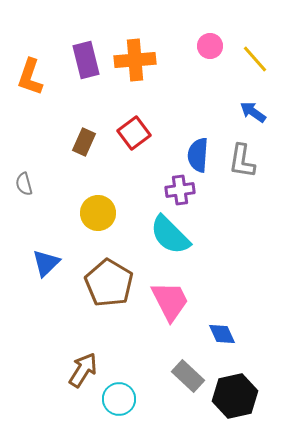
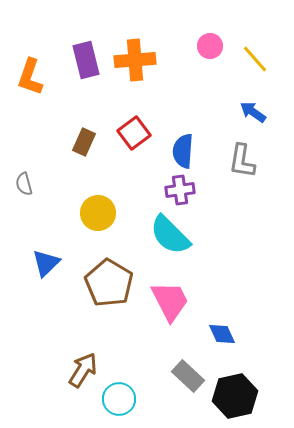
blue semicircle: moved 15 px left, 4 px up
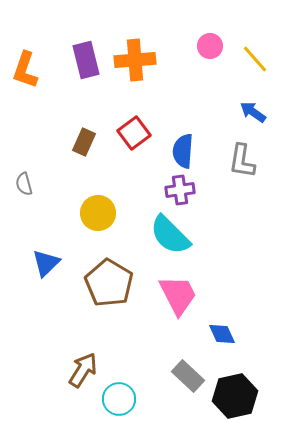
orange L-shape: moved 5 px left, 7 px up
pink trapezoid: moved 8 px right, 6 px up
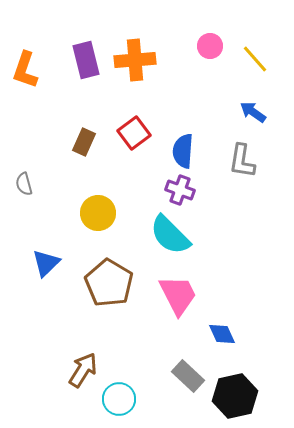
purple cross: rotated 28 degrees clockwise
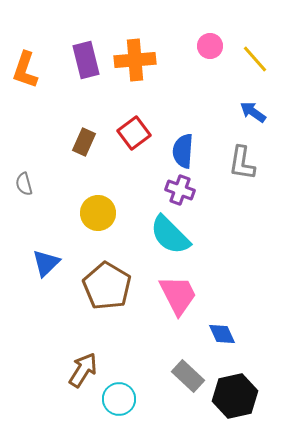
gray L-shape: moved 2 px down
brown pentagon: moved 2 px left, 3 px down
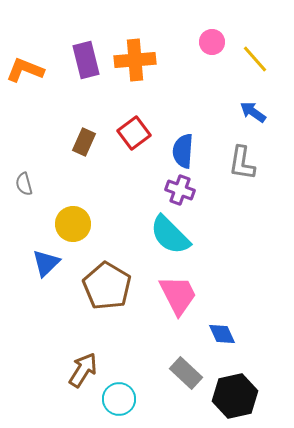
pink circle: moved 2 px right, 4 px up
orange L-shape: rotated 93 degrees clockwise
yellow circle: moved 25 px left, 11 px down
gray rectangle: moved 2 px left, 3 px up
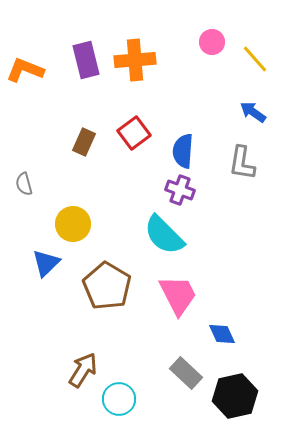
cyan semicircle: moved 6 px left
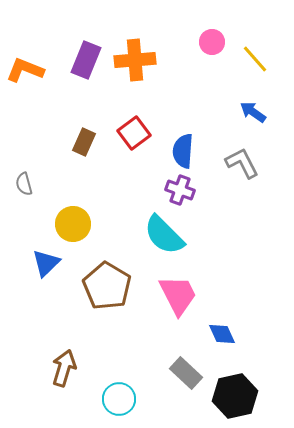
purple rectangle: rotated 36 degrees clockwise
gray L-shape: rotated 144 degrees clockwise
brown arrow: moved 19 px left, 2 px up; rotated 15 degrees counterclockwise
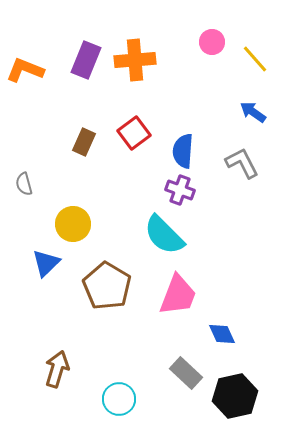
pink trapezoid: rotated 48 degrees clockwise
brown arrow: moved 7 px left, 1 px down
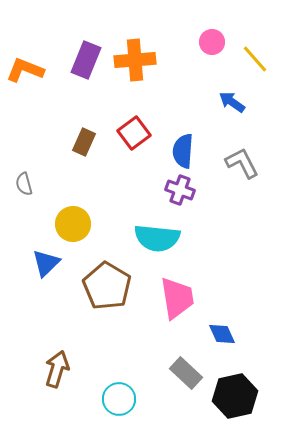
blue arrow: moved 21 px left, 10 px up
cyan semicircle: moved 7 px left, 3 px down; rotated 39 degrees counterclockwise
pink trapezoid: moved 1 px left, 3 px down; rotated 30 degrees counterclockwise
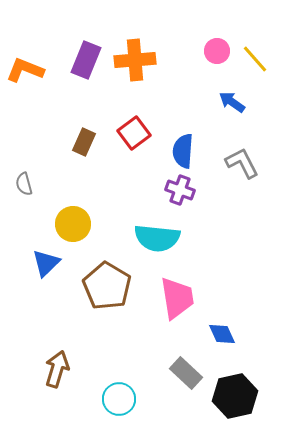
pink circle: moved 5 px right, 9 px down
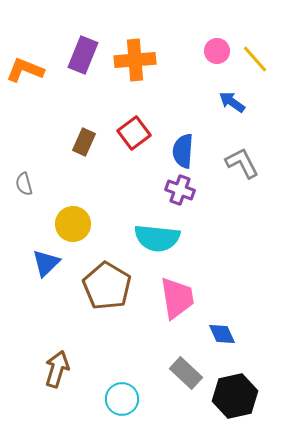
purple rectangle: moved 3 px left, 5 px up
cyan circle: moved 3 px right
